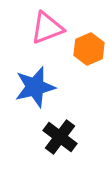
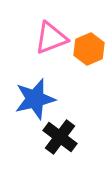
pink triangle: moved 4 px right, 10 px down
blue star: moved 12 px down
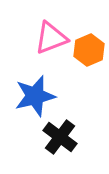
orange hexagon: moved 1 px down
blue star: moved 3 px up
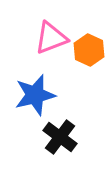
orange hexagon: rotated 12 degrees counterclockwise
blue star: moved 1 px up
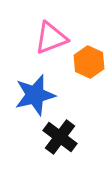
orange hexagon: moved 12 px down
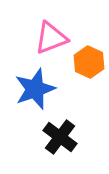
blue star: moved 6 px up; rotated 6 degrees counterclockwise
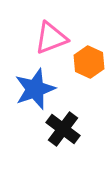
black cross: moved 3 px right, 8 px up
